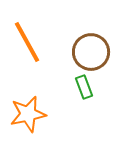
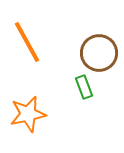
brown circle: moved 8 px right, 1 px down
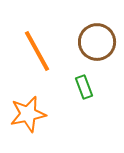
orange line: moved 10 px right, 9 px down
brown circle: moved 2 px left, 11 px up
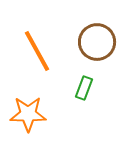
green rectangle: moved 1 px down; rotated 40 degrees clockwise
orange star: rotated 12 degrees clockwise
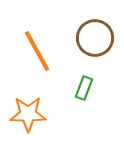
brown circle: moved 2 px left, 4 px up
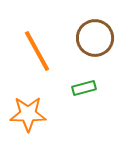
green rectangle: rotated 55 degrees clockwise
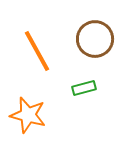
brown circle: moved 1 px down
orange star: moved 1 px down; rotated 15 degrees clockwise
